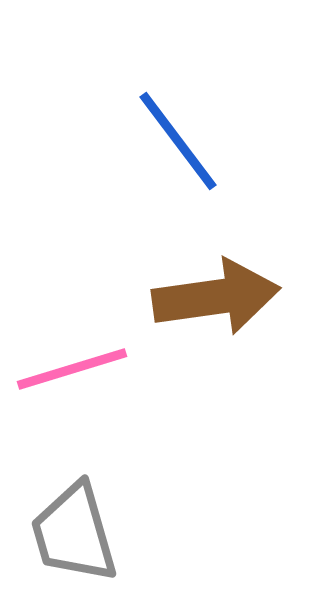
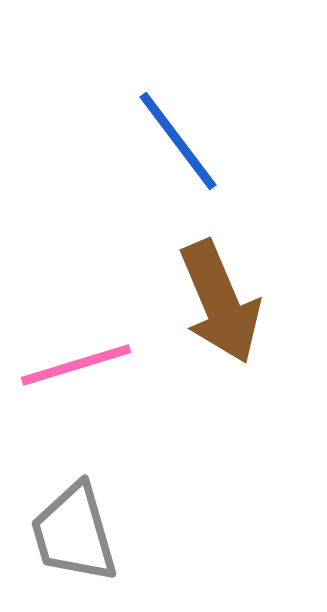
brown arrow: moved 4 px right, 5 px down; rotated 75 degrees clockwise
pink line: moved 4 px right, 4 px up
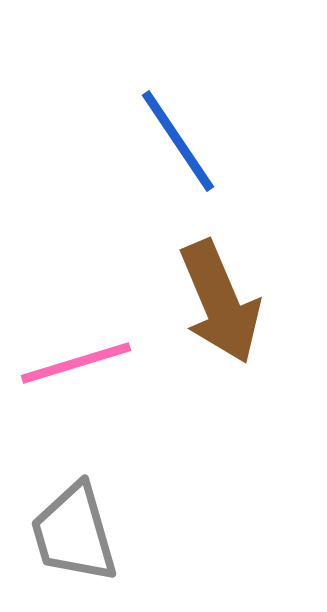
blue line: rotated 3 degrees clockwise
pink line: moved 2 px up
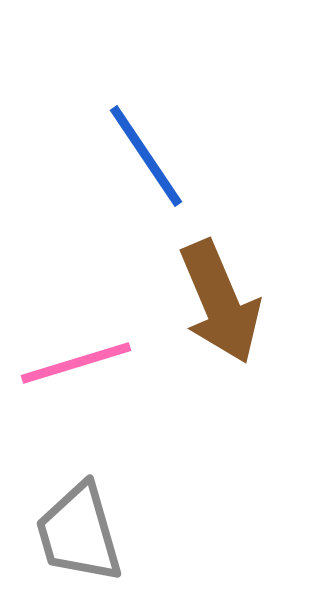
blue line: moved 32 px left, 15 px down
gray trapezoid: moved 5 px right
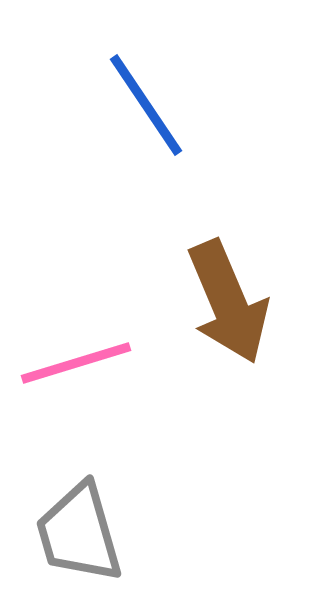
blue line: moved 51 px up
brown arrow: moved 8 px right
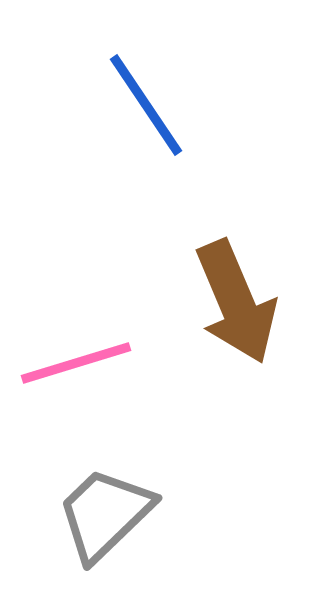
brown arrow: moved 8 px right
gray trapezoid: moved 26 px right, 19 px up; rotated 62 degrees clockwise
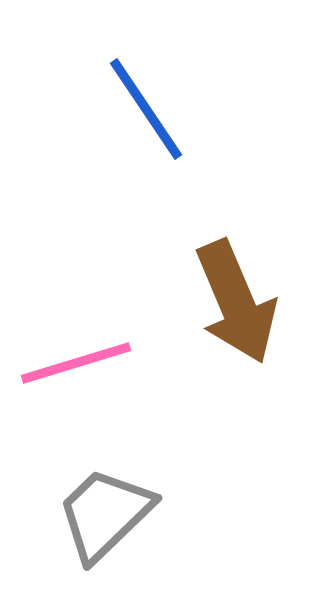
blue line: moved 4 px down
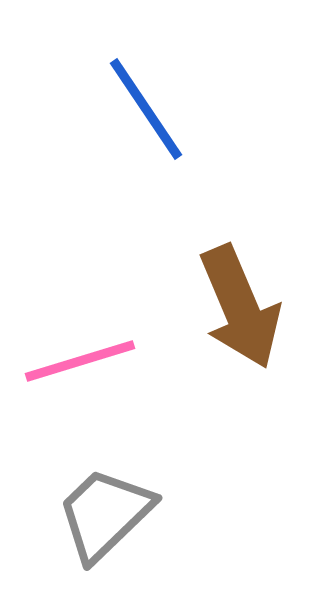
brown arrow: moved 4 px right, 5 px down
pink line: moved 4 px right, 2 px up
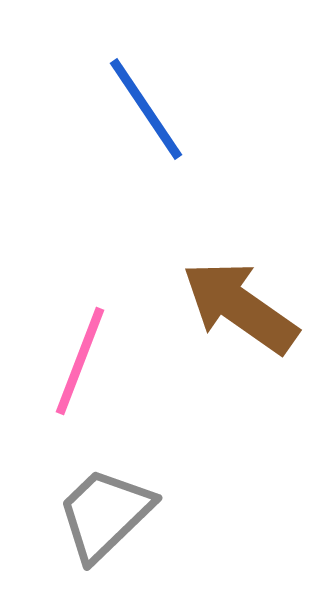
brown arrow: rotated 148 degrees clockwise
pink line: rotated 52 degrees counterclockwise
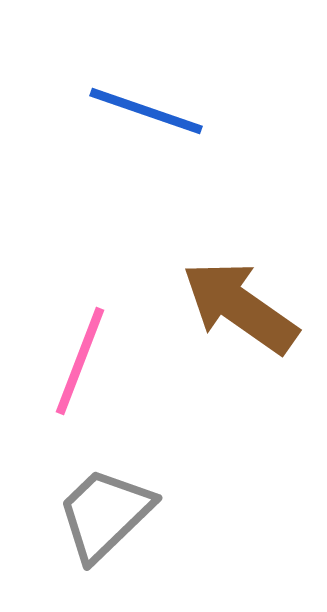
blue line: moved 2 px down; rotated 37 degrees counterclockwise
